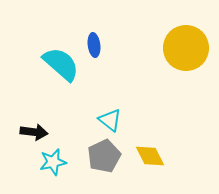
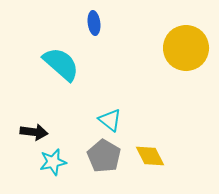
blue ellipse: moved 22 px up
gray pentagon: rotated 16 degrees counterclockwise
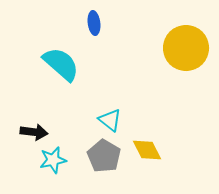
yellow diamond: moved 3 px left, 6 px up
cyan star: moved 2 px up
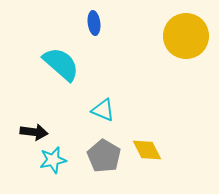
yellow circle: moved 12 px up
cyan triangle: moved 7 px left, 10 px up; rotated 15 degrees counterclockwise
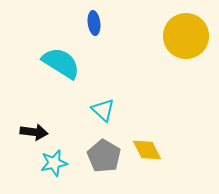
cyan semicircle: moved 1 px up; rotated 9 degrees counterclockwise
cyan triangle: rotated 20 degrees clockwise
cyan star: moved 1 px right, 3 px down
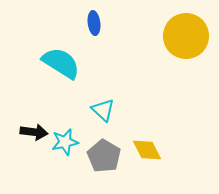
cyan star: moved 11 px right, 21 px up
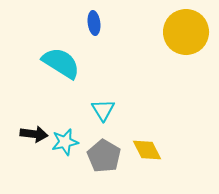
yellow circle: moved 4 px up
cyan triangle: rotated 15 degrees clockwise
black arrow: moved 2 px down
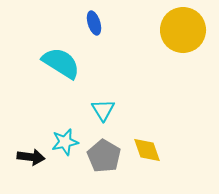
blue ellipse: rotated 10 degrees counterclockwise
yellow circle: moved 3 px left, 2 px up
black arrow: moved 3 px left, 23 px down
yellow diamond: rotated 8 degrees clockwise
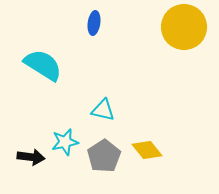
blue ellipse: rotated 25 degrees clockwise
yellow circle: moved 1 px right, 3 px up
cyan semicircle: moved 18 px left, 2 px down
cyan triangle: rotated 45 degrees counterclockwise
yellow diamond: rotated 20 degrees counterclockwise
gray pentagon: rotated 8 degrees clockwise
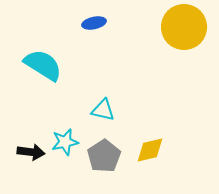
blue ellipse: rotated 70 degrees clockwise
yellow diamond: moved 3 px right; rotated 64 degrees counterclockwise
black arrow: moved 5 px up
